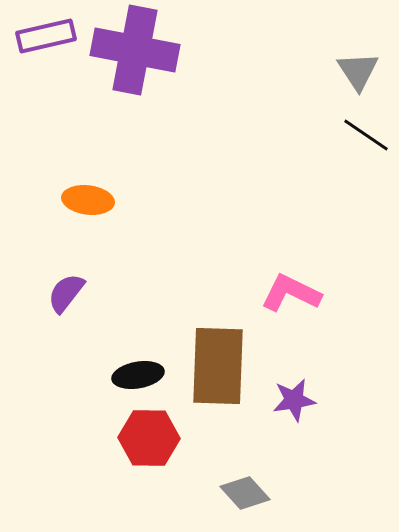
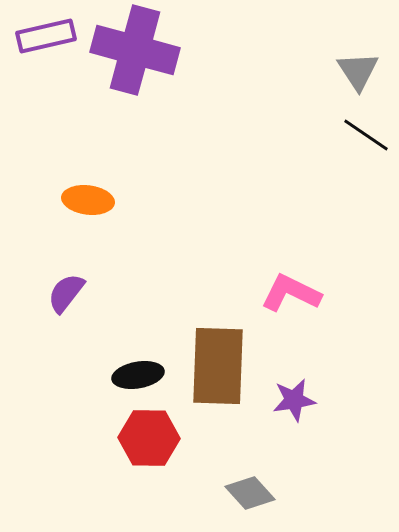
purple cross: rotated 4 degrees clockwise
gray diamond: moved 5 px right
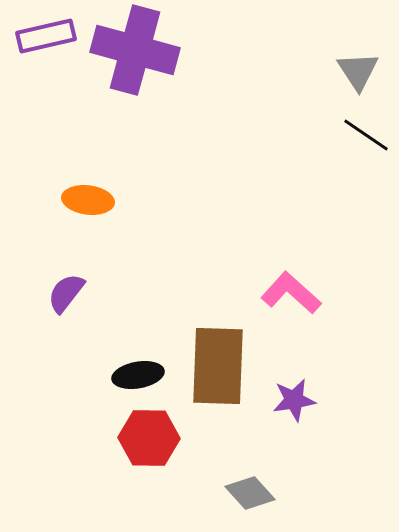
pink L-shape: rotated 16 degrees clockwise
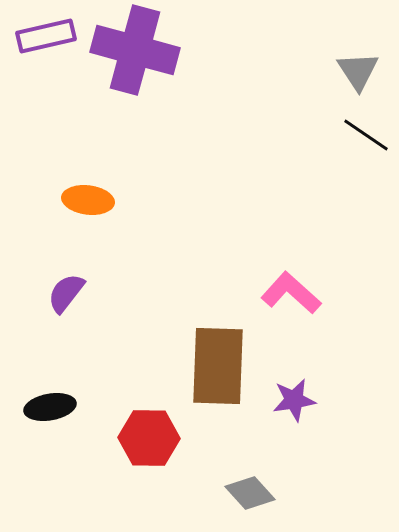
black ellipse: moved 88 px left, 32 px down
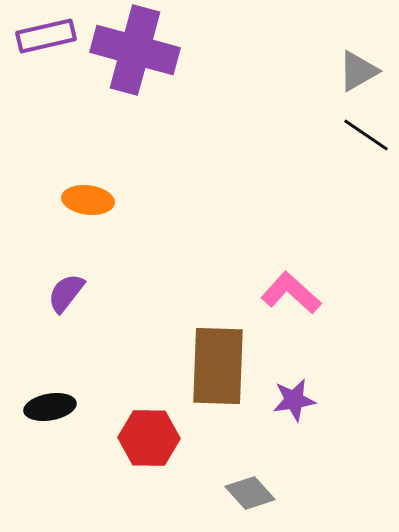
gray triangle: rotated 33 degrees clockwise
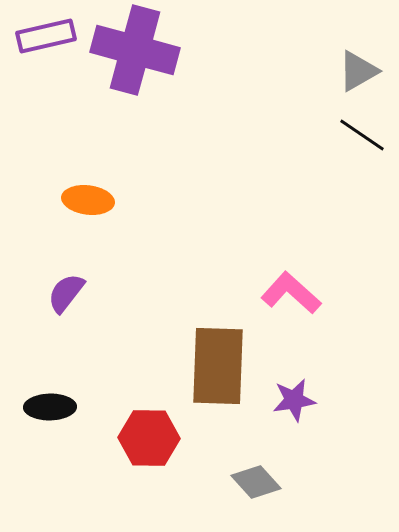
black line: moved 4 px left
black ellipse: rotated 9 degrees clockwise
gray diamond: moved 6 px right, 11 px up
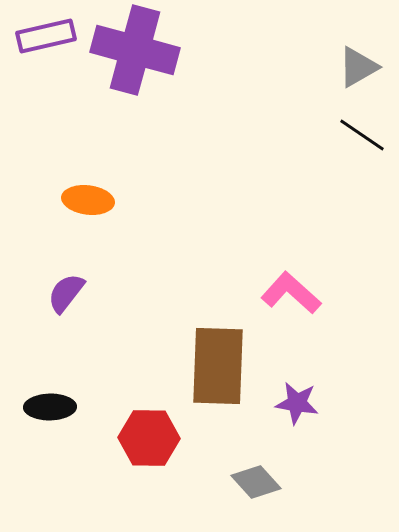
gray triangle: moved 4 px up
purple star: moved 3 px right, 3 px down; rotated 18 degrees clockwise
